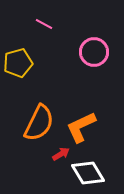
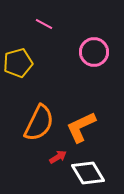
red arrow: moved 3 px left, 3 px down
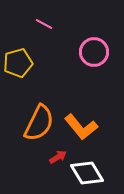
orange L-shape: rotated 104 degrees counterclockwise
white diamond: moved 1 px left
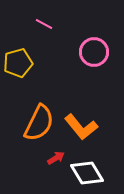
red arrow: moved 2 px left, 1 px down
